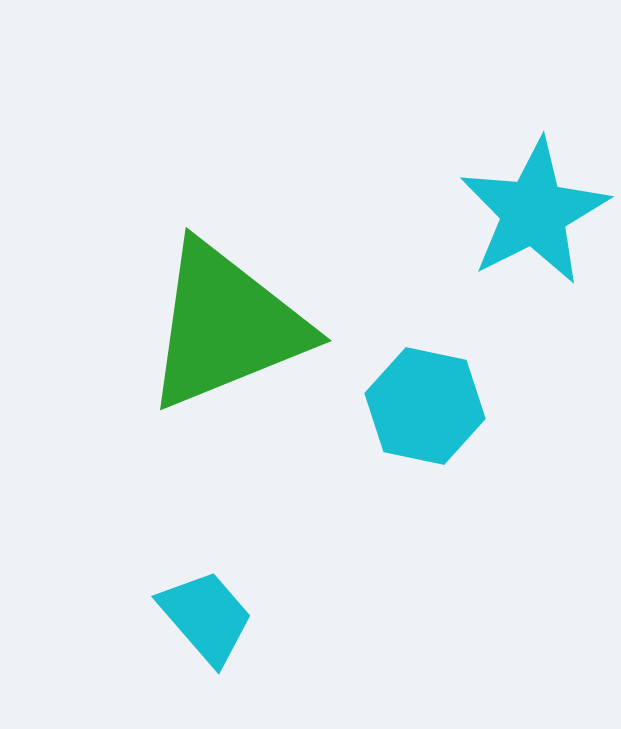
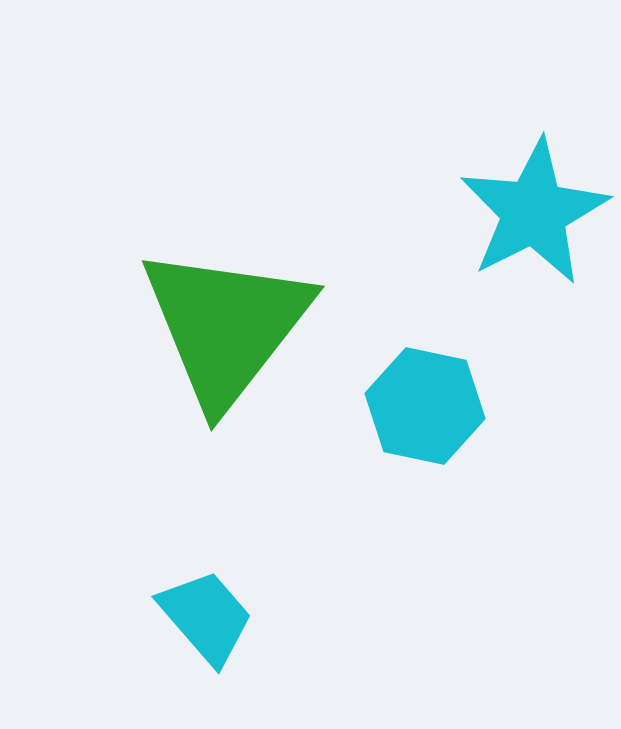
green triangle: rotated 30 degrees counterclockwise
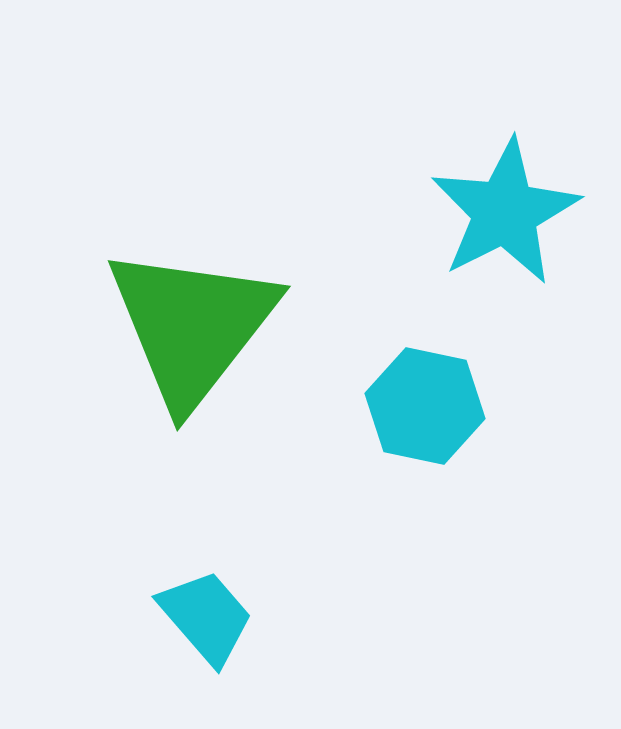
cyan star: moved 29 px left
green triangle: moved 34 px left
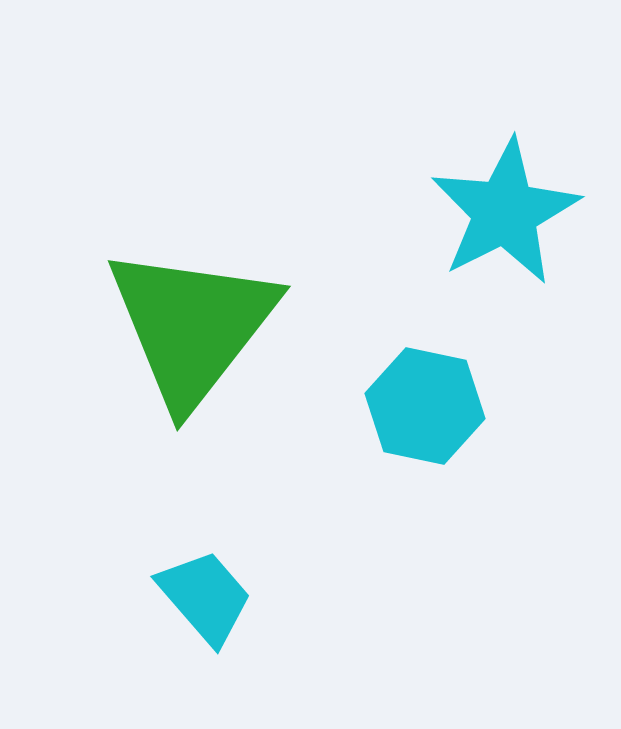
cyan trapezoid: moved 1 px left, 20 px up
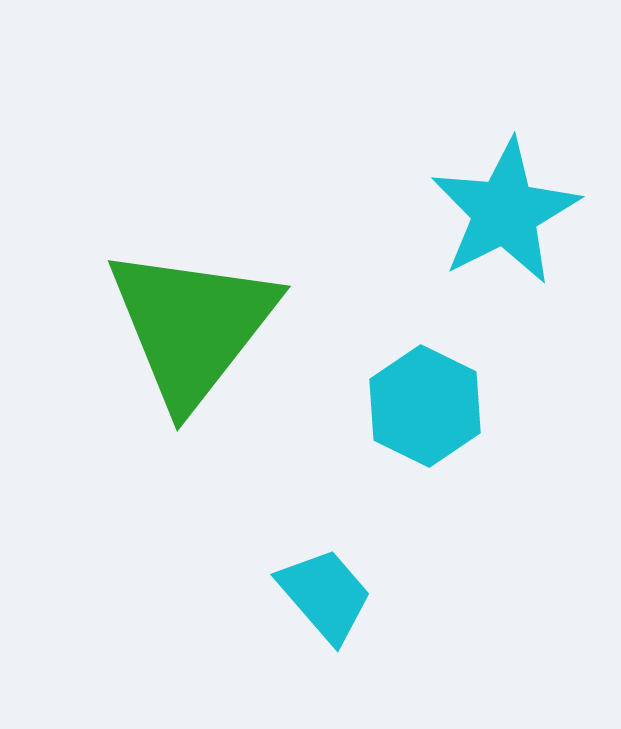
cyan hexagon: rotated 14 degrees clockwise
cyan trapezoid: moved 120 px right, 2 px up
